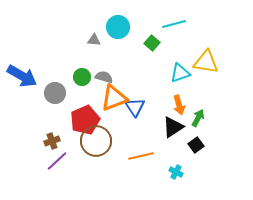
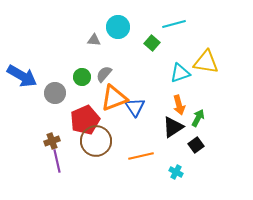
gray semicircle: moved 3 px up; rotated 66 degrees counterclockwise
purple line: rotated 60 degrees counterclockwise
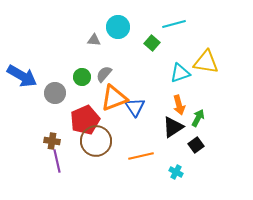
brown cross: rotated 28 degrees clockwise
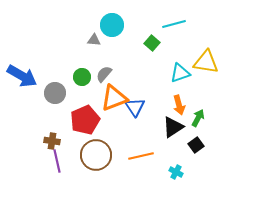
cyan circle: moved 6 px left, 2 px up
brown circle: moved 14 px down
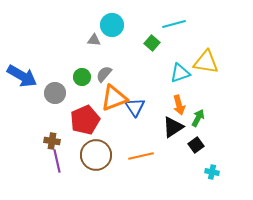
cyan cross: moved 36 px right; rotated 16 degrees counterclockwise
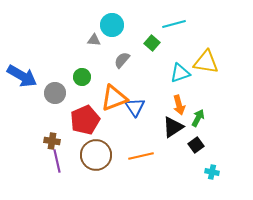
gray semicircle: moved 18 px right, 14 px up
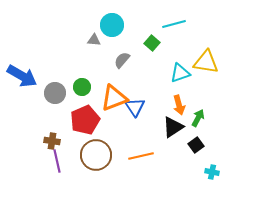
green circle: moved 10 px down
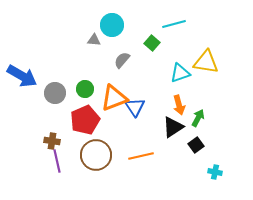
green circle: moved 3 px right, 2 px down
cyan cross: moved 3 px right
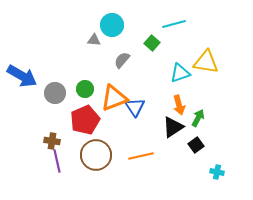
cyan cross: moved 2 px right
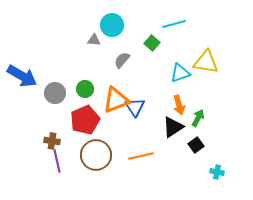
orange triangle: moved 2 px right, 2 px down
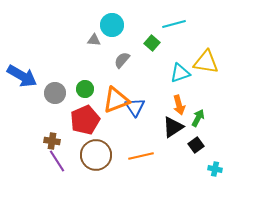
purple line: rotated 20 degrees counterclockwise
cyan cross: moved 2 px left, 3 px up
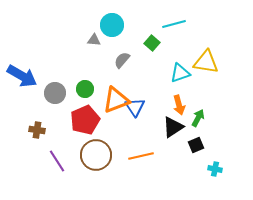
brown cross: moved 15 px left, 11 px up
black square: rotated 14 degrees clockwise
